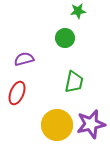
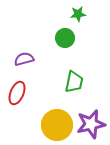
green star: moved 3 px down
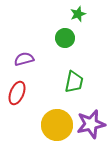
green star: rotated 14 degrees counterclockwise
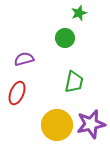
green star: moved 1 px right, 1 px up
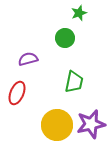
purple semicircle: moved 4 px right
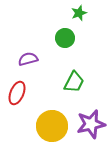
green trapezoid: rotated 15 degrees clockwise
yellow circle: moved 5 px left, 1 px down
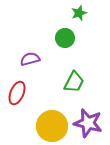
purple semicircle: moved 2 px right
purple star: moved 3 px left, 1 px up; rotated 28 degrees clockwise
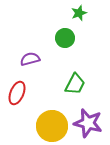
green trapezoid: moved 1 px right, 2 px down
